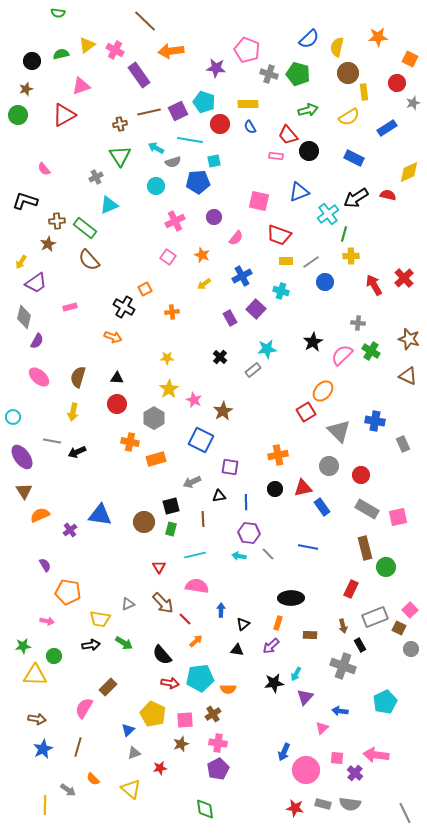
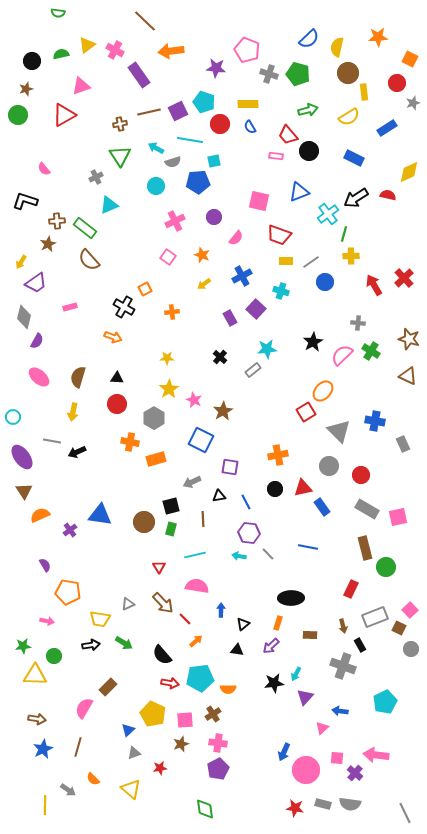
blue line at (246, 502): rotated 28 degrees counterclockwise
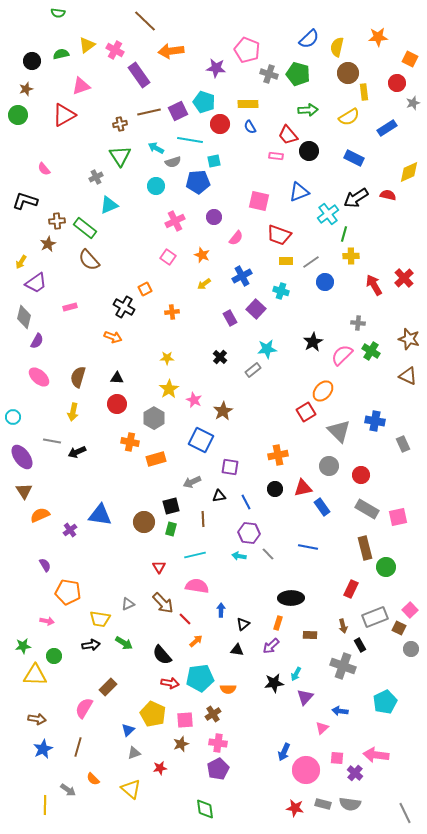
green arrow at (308, 110): rotated 12 degrees clockwise
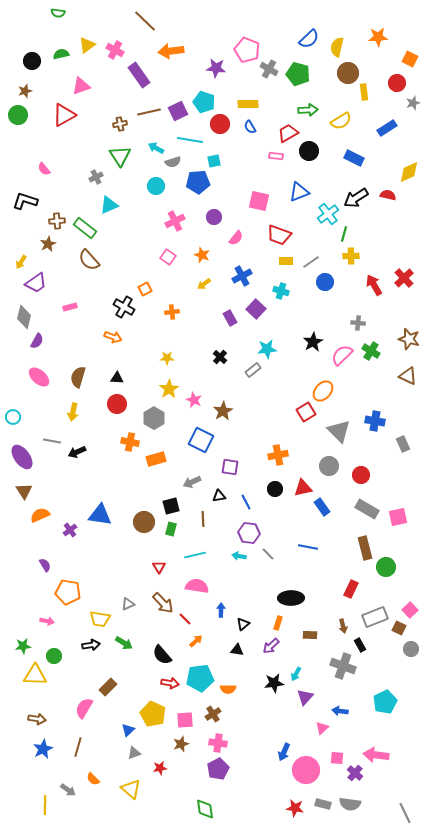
gray cross at (269, 74): moved 5 px up; rotated 12 degrees clockwise
brown star at (26, 89): moved 1 px left, 2 px down
yellow semicircle at (349, 117): moved 8 px left, 4 px down
red trapezoid at (288, 135): moved 2 px up; rotated 100 degrees clockwise
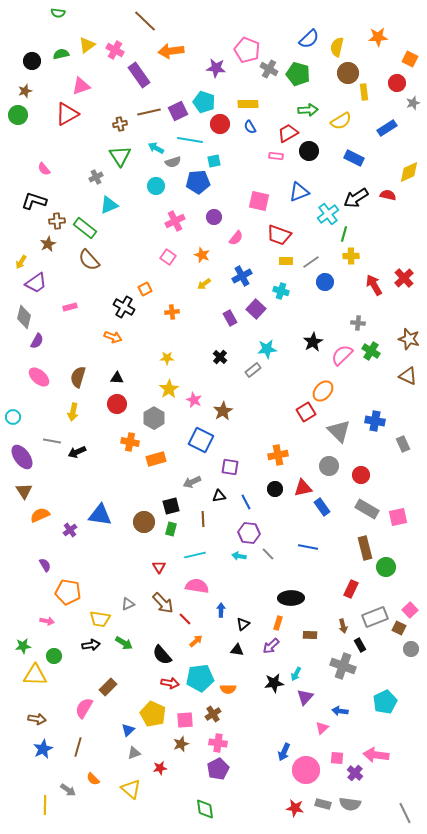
red triangle at (64, 115): moved 3 px right, 1 px up
black L-shape at (25, 201): moved 9 px right
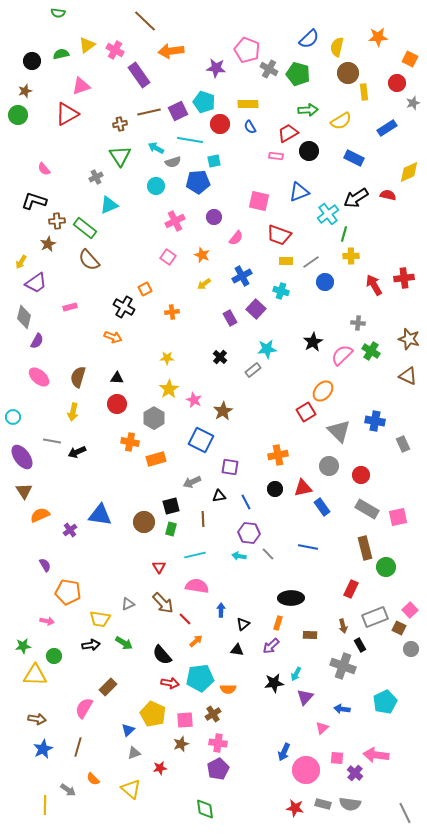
red cross at (404, 278): rotated 36 degrees clockwise
blue arrow at (340, 711): moved 2 px right, 2 px up
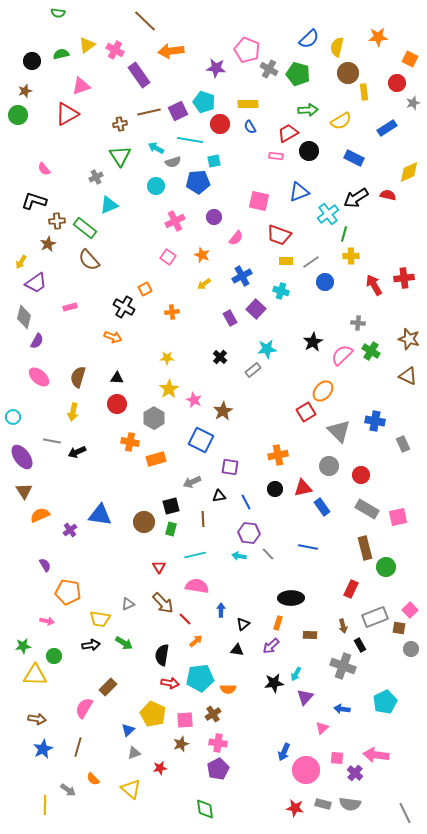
brown square at (399, 628): rotated 16 degrees counterclockwise
black semicircle at (162, 655): rotated 50 degrees clockwise
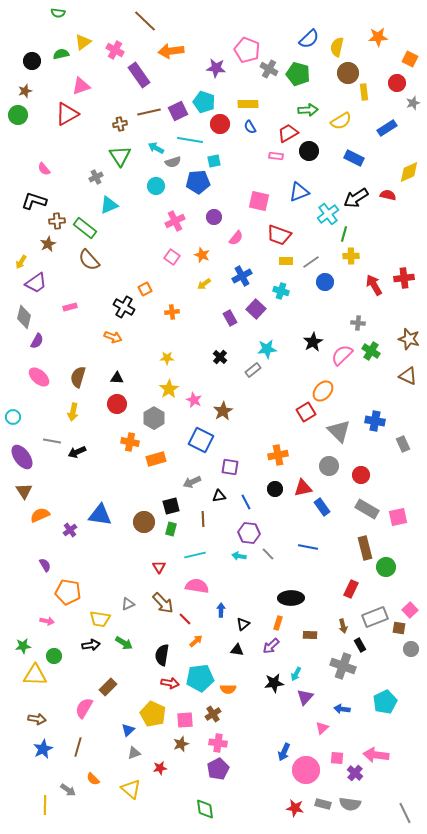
yellow triangle at (87, 45): moved 4 px left, 3 px up
pink square at (168, 257): moved 4 px right
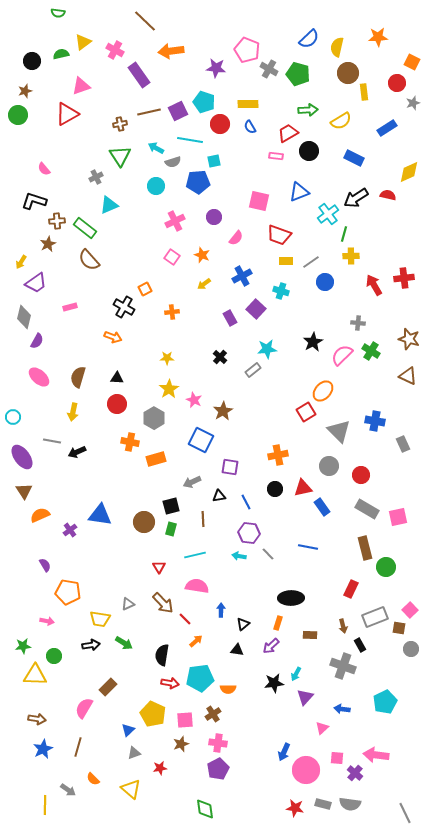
orange square at (410, 59): moved 2 px right, 3 px down
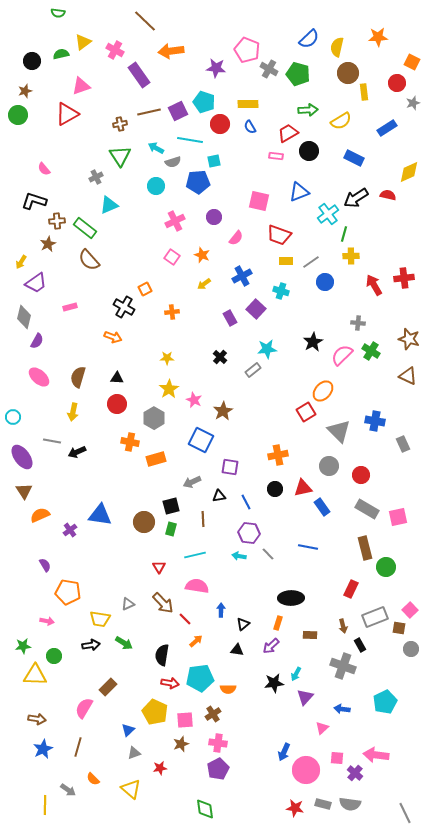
yellow pentagon at (153, 714): moved 2 px right, 2 px up
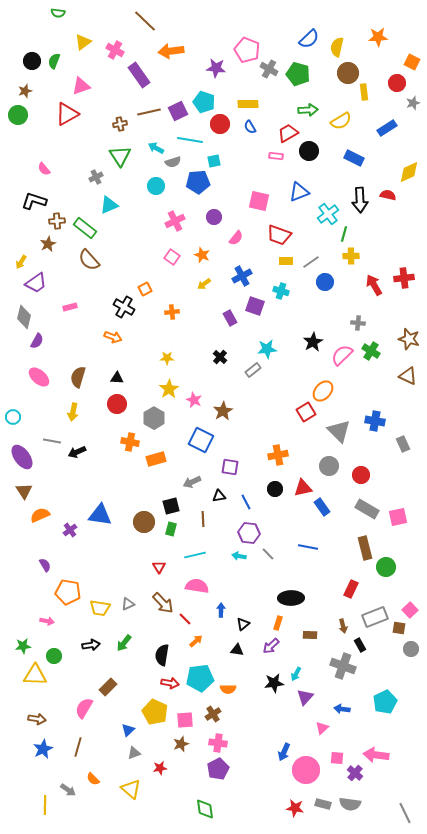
green semicircle at (61, 54): moved 7 px left, 7 px down; rotated 56 degrees counterclockwise
black arrow at (356, 198): moved 4 px right, 2 px down; rotated 60 degrees counterclockwise
purple square at (256, 309): moved 1 px left, 3 px up; rotated 24 degrees counterclockwise
yellow trapezoid at (100, 619): moved 11 px up
green arrow at (124, 643): rotated 96 degrees clockwise
